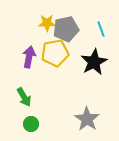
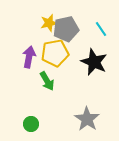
yellow star: moved 2 px right; rotated 12 degrees counterclockwise
cyan line: rotated 14 degrees counterclockwise
black star: rotated 20 degrees counterclockwise
green arrow: moved 23 px right, 16 px up
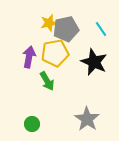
green circle: moved 1 px right
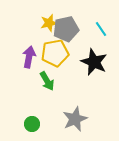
gray star: moved 12 px left; rotated 15 degrees clockwise
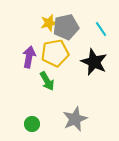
gray pentagon: moved 2 px up
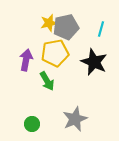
cyan line: rotated 49 degrees clockwise
purple arrow: moved 3 px left, 3 px down
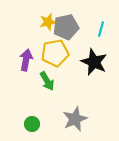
yellow star: moved 1 px left, 1 px up
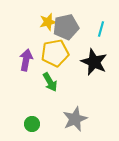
green arrow: moved 3 px right, 1 px down
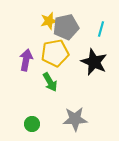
yellow star: moved 1 px right, 1 px up
gray star: rotated 20 degrees clockwise
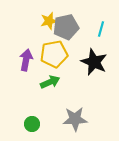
yellow pentagon: moved 1 px left, 1 px down
green arrow: rotated 84 degrees counterclockwise
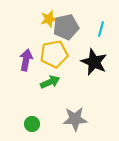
yellow star: moved 2 px up
